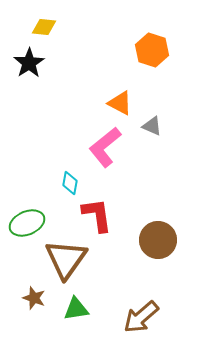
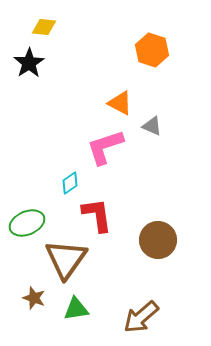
pink L-shape: rotated 21 degrees clockwise
cyan diamond: rotated 45 degrees clockwise
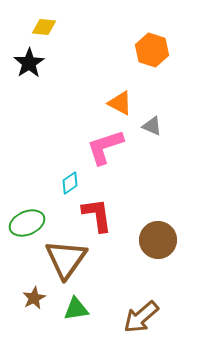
brown star: rotated 25 degrees clockwise
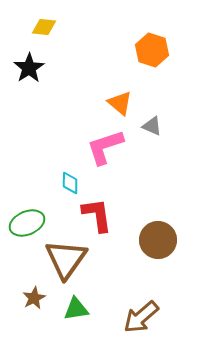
black star: moved 5 px down
orange triangle: rotated 12 degrees clockwise
cyan diamond: rotated 55 degrees counterclockwise
